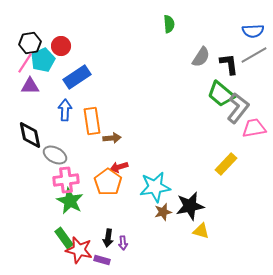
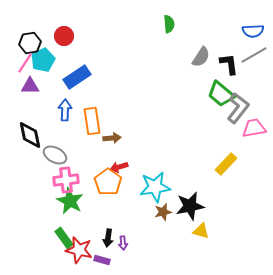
red circle: moved 3 px right, 10 px up
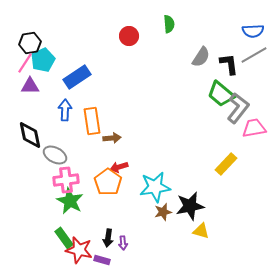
red circle: moved 65 px right
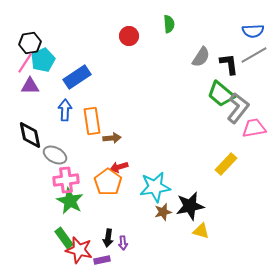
purple rectangle: rotated 28 degrees counterclockwise
